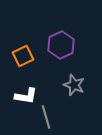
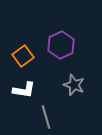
orange square: rotated 10 degrees counterclockwise
white L-shape: moved 2 px left, 6 px up
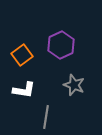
orange square: moved 1 px left, 1 px up
gray line: rotated 25 degrees clockwise
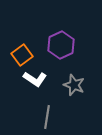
white L-shape: moved 11 px right, 11 px up; rotated 25 degrees clockwise
gray line: moved 1 px right
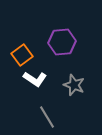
purple hexagon: moved 1 px right, 3 px up; rotated 20 degrees clockwise
gray line: rotated 40 degrees counterclockwise
